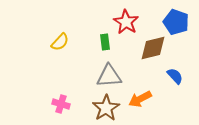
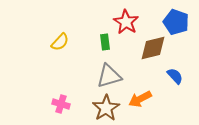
gray triangle: rotated 12 degrees counterclockwise
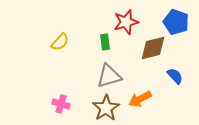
red star: rotated 25 degrees clockwise
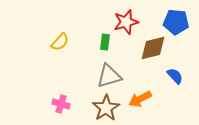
blue pentagon: rotated 15 degrees counterclockwise
green rectangle: rotated 14 degrees clockwise
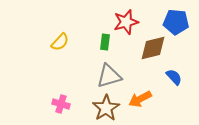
blue semicircle: moved 1 px left, 1 px down
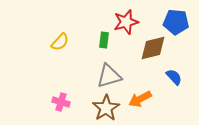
green rectangle: moved 1 px left, 2 px up
pink cross: moved 2 px up
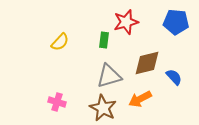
brown diamond: moved 6 px left, 15 px down
pink cross: moved 4 px left
brown star: moved 3 px left; rotated 12 degrees counterclockwise
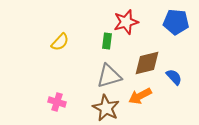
green rectangle: moved 3 px right, 1 px down
orange arrow: moved 3 px up
brown star: moved 3 px right
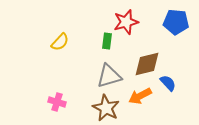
brown diamond: moved 1 px down
blue semicircle: moved 6 px left, 6 px down
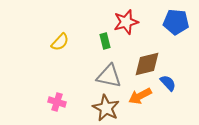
green rectangle: moved 2 px left; rotated 21 degrees counterclockwise
gray triangle: rotated 28 degrees clockwise
